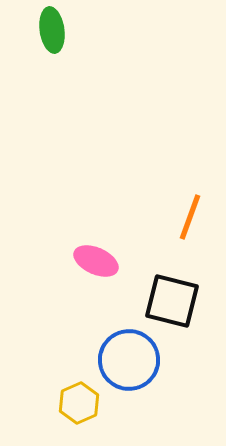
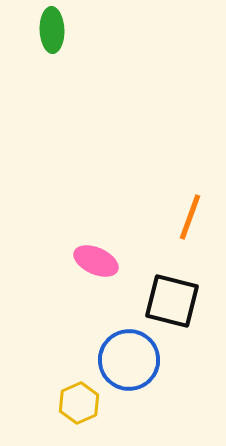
green ellipse: rotated 6 degrees clockwise
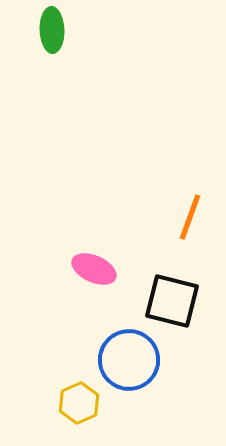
pink ellipse: moved 2 px left, 8 px down
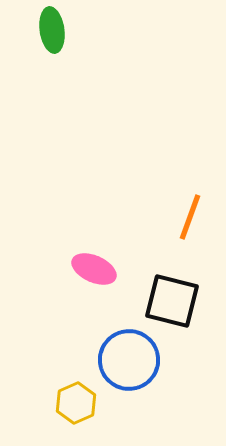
green ellipse: rotated 6 degrees counterclockwise
yellow hexagon: moved 3 px left
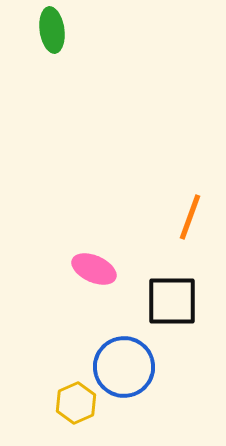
black square: rotated 14 degrees counterclockwise
blue circle: moved 5 px left, 7 px down
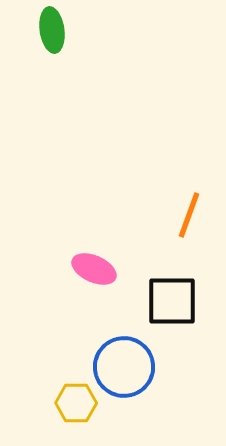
orange line: moved 1 px left, 2 px up
yellow hexagon: rotated 24 degrees clockwise
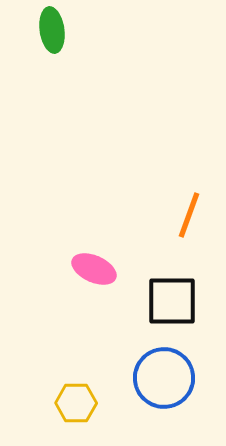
blue circle: moved 40 px right, 11 px down
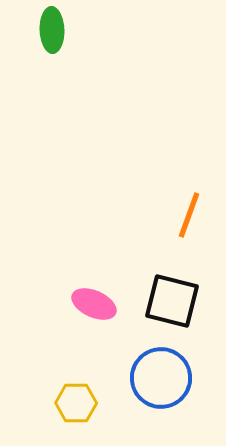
green ellipse: rotated 6 degrees clockwise
pink ellipse: moved 35 px down
black square: rotated 14 degrees clockwise
blue circle: moved 3 px left
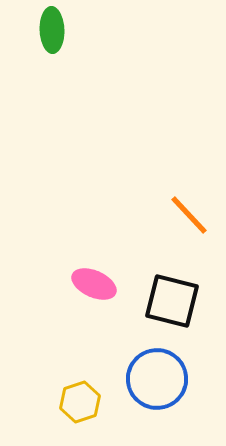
orange line: rotated 63 degrees counterclockwise
pink ellipse: moved 20 px up
blue circle: moved 4 px left, 1 px down
yellow hexagon: moved 4 px right, 1 px up; rotated 18 degrees counterclockwise
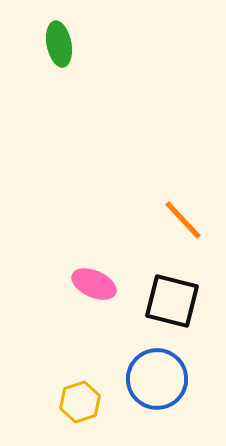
green ellipse: moved 7 px right, 14 px down; rotated 9 degrees counterclockwise
orange line: moved 6 px left, 5 px down
